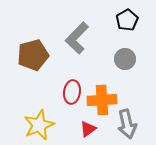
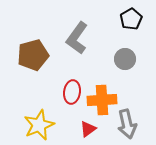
black pentagon: moved 4 px right, 1 px up
gray L-shape: rotated 8 degrees counterclockwise
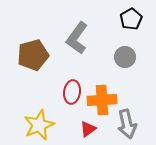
gray circle: moved 2 px up
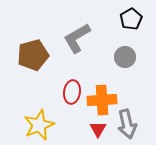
gray L-shape: rotated 24 degrees clockwise
red triangle: moved 10 px right; rotated 24 degrees counterclockwise
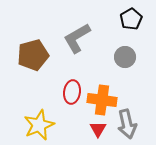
orange cross: rotated 12 degrees clockwise
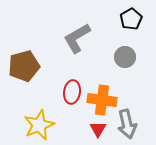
brown pentagon: moved 9 px left, 11 px down
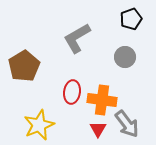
black pentagon: rotated 10 degrees clockwise
brown pentagon: rotated 16 degrees counterclockwise
gray arrow: rotated 24 degrees counterclockwise
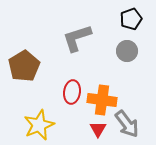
gray L-shape: rotated 12 degrees clockwise
gray circle: moved 2 px right, 6 px up
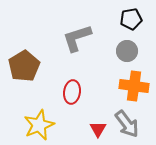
black pentagon: rotated 10 degrees clockwise
orange cross: moved 32 px right, 14 px up
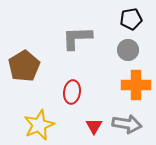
gray L-shape: rotated 16 degrees clockwise
gray circle: moved 1 px right, 1 px up
orange cross: moved 2 px right, 1 px up; rotated 8 degrees counterclockwise
gray arrow: rotated 44 degrees counterclockwise
red triangle: moved 4 px left, 3 px up
